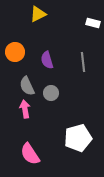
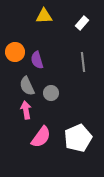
yellow triangle: moved 6 px right, 2 px down; rotated 24 degrees clockwise
white rectangle: moved 11 px left; rotated 64 degrees counterclockwise
purple semicircle: moved 10 px left
pink arrow: moved 1 px right, 1 px down
white pentagon: rotated 8 degrees counterclockwise
pink semicircle: moved 11 px right, 17 px up; rotated 110 degrees counterclockwise
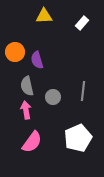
gray line: moved 29 px down; rotated 12 degrees clockwise
gray semicircle: rotated 12 degrees clockwise
gray circle: moved 2 px right, 4 px down
pink semicircle: moved 9 px left, 5 px down
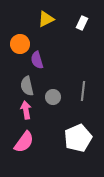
yellow triangle: moved 2 px right, 3 px down; rotated 24 degrees counterclockwise
white rectangle: rotated 16 degrees counterclockwise
orange circle: moved 5 px right, 8 px up
pink semicircle: moved 8 px left
